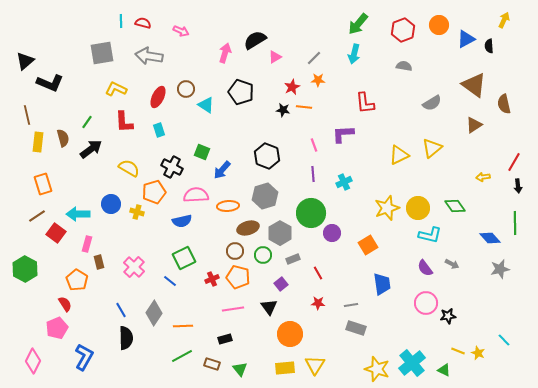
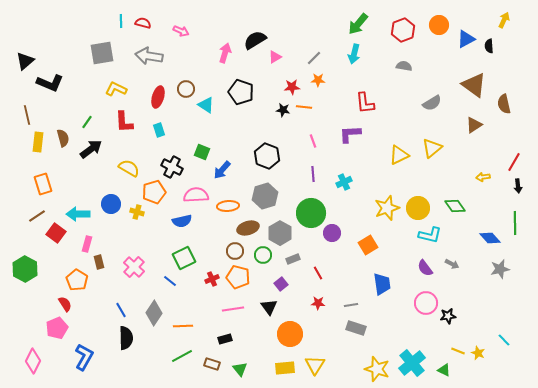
red star at (292, 87): rotated 21 degrees clockwise
red ellipse at (158, 97): rotated 10 degrees counterclockwise
purple L-shape at (343, 134): moved 7 px right
pink line at (314, 145): moved 1 px left, 4 px up
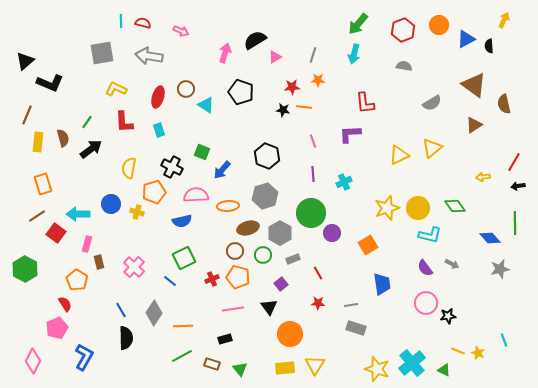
gray line at (314, 58): moved 1 px left, 3 px up; rotated 28 degrees counterclockwise
brown line at (27, 115): rotated 36 degrees clockwise
yellow semicircle at (129, 168): rotated 110 degrees counterclockwise
black arrow at (518, 186): rotated 88 degrees clockwise
cyan line at (504, 340): rotated 24 degrees clockwise
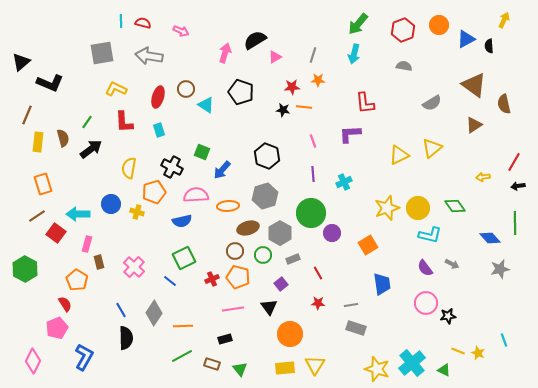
black triangle at (25, 61): moved 4 px left, 1 px down
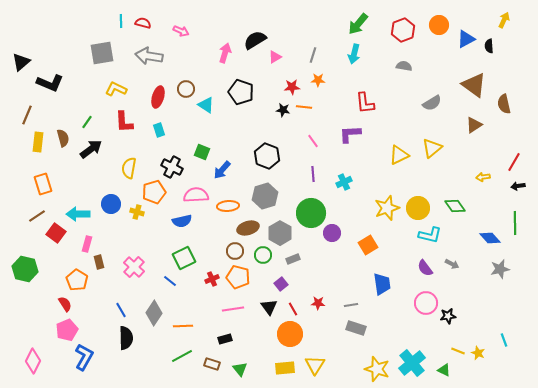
pink line at (313, 141): rotated 16 degrees counterclockwise
green hexagon at (25, 269): rotated 15 degrees counterclockwise
red line at (318, 273): moved 25 px left, 36 px down
pink pentagon at (57, 328): moved 10 px right, 2 px down
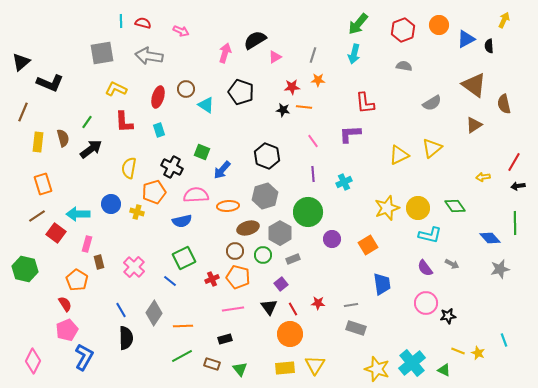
brown line at (27, 115): moved 4 px left, 3 px up
green circle at (311, 213): moved 3 px left, 1 px up
purple circle at (332, 233): moved 6 px down
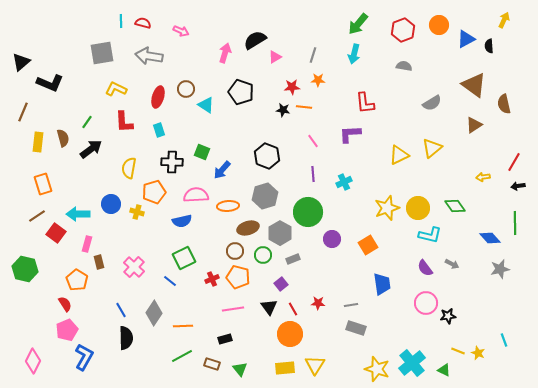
black cross at (172, 167): moved 5 px up; rotated 25 degrees counterclockwise
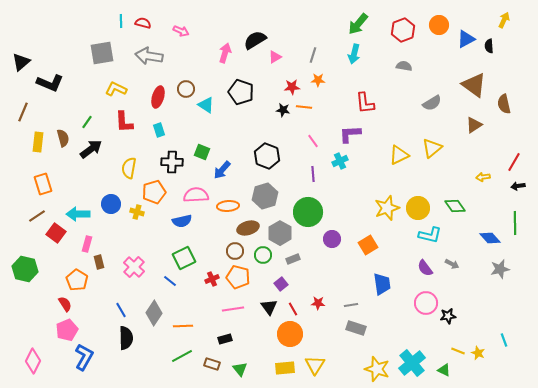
cyan cross at (344, 182): moved 4 px left, 21 px up
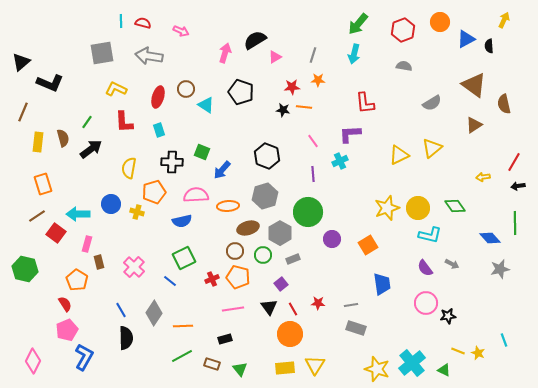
orange circle at (439, 25): moved 1 px right, 3 px up
